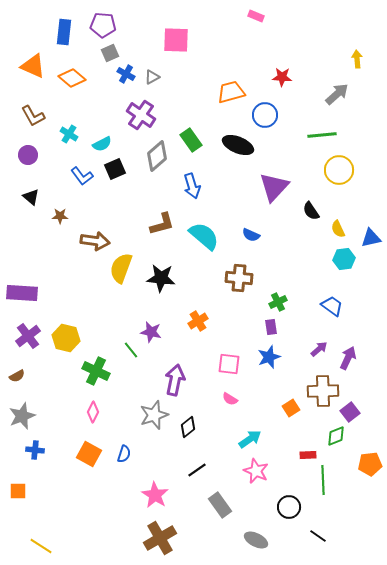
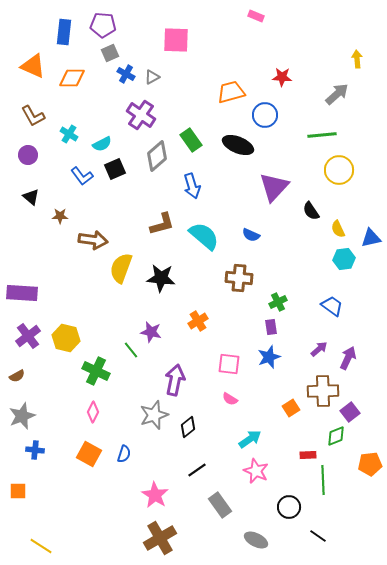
orange diamond at (72, 78): rotated 40 degrees counterclockwise
brown arrow at (95, 241): moved 2 px left, 1 px up
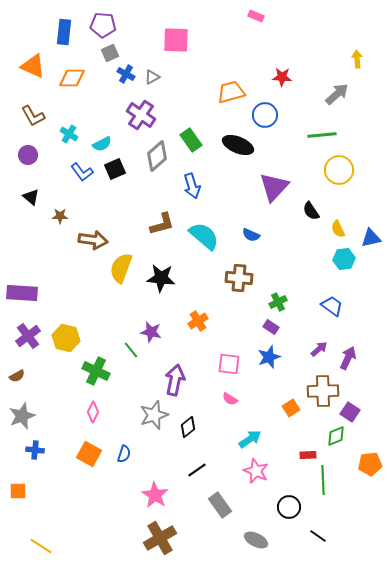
blue L-shape at (82, 176): moved 4 px up
purple rectangle at (271, 327): rotated 49 degrees counterclockwise
purple square at (350, 412): rotated 18 degrees counterclockwise
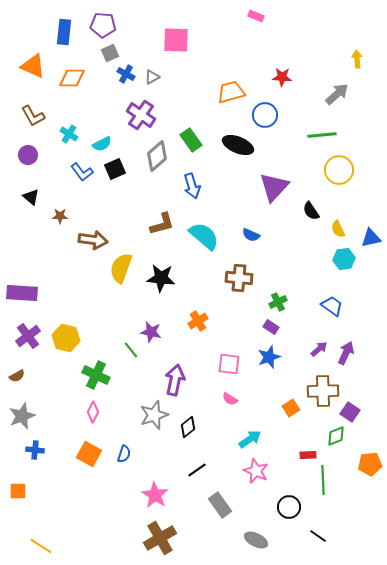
purple arrow at (348, 358): moved 2 px left, 5 px up
green cross at (96, 371): moved 4 px down
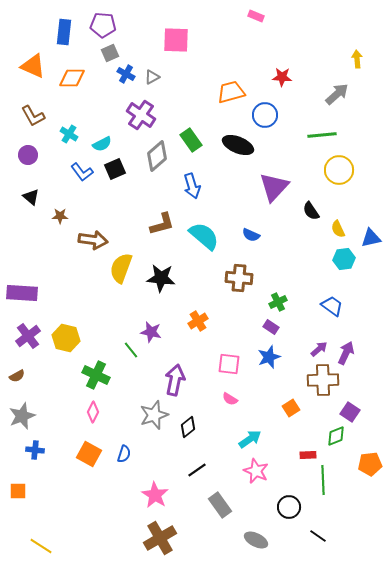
brown cross at (323, 391): moved 11 px up
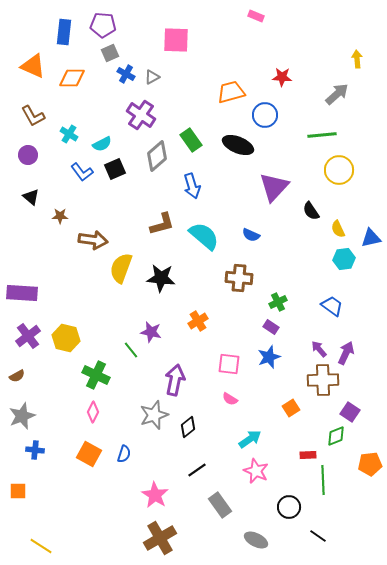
purple arrow at (319, 349): rotated 90 degrees counterclockwise
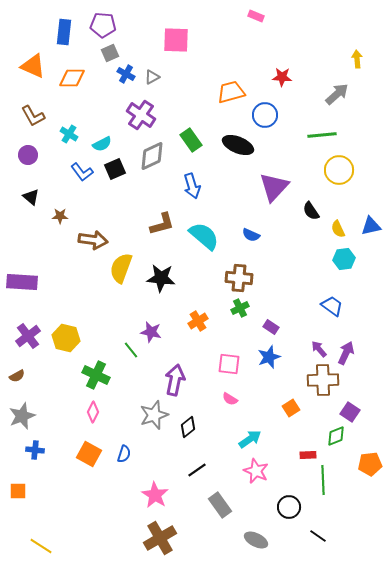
gray diamond at (157, 156): moved 5 px left; rotated 16 degrees clockwise
blue triangle at (371, 238): moved 12 px up
purple rectangle at (22, 293): moved 11 px up
green cross at (278, 302): moved 38 px left, 6 px down
